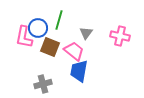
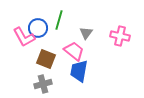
pink L-shape: rotated 40 degrees counterclockwise
brown square: moved 4 px left, 12 px down
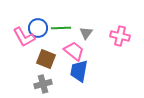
green line: moved 2 px right, 8 px down; rotated 72 degrees clockwise
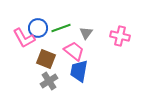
green line: rotated 18 degrees counterclockwise
pink L-shape: moved 1 px down
gray cross: moved 6 px right, 3 px up; rotated 18 degrees counterclockwise
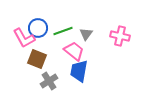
green line: moved 2 px right, 3 px down
gray triangle: moved 1 px down
brown square: moved 9 px left
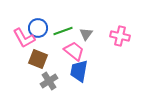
brown square: moved 1 px right
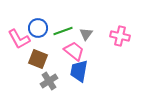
pink L-shape: moved 5 px left, 1 px down
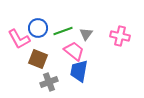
gray cross: moved 1 px down; rotated 12 degrees clockwise
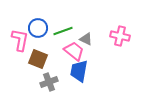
gray triangle: moved 5 px down; rotated 40 degrees counterclockwise
pink L-shape: moved 1 px right, 1 px down; rotated 140 degrees counterclockwise
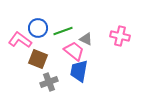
pink L-shape: rotated 65 degrees counterclockwise
